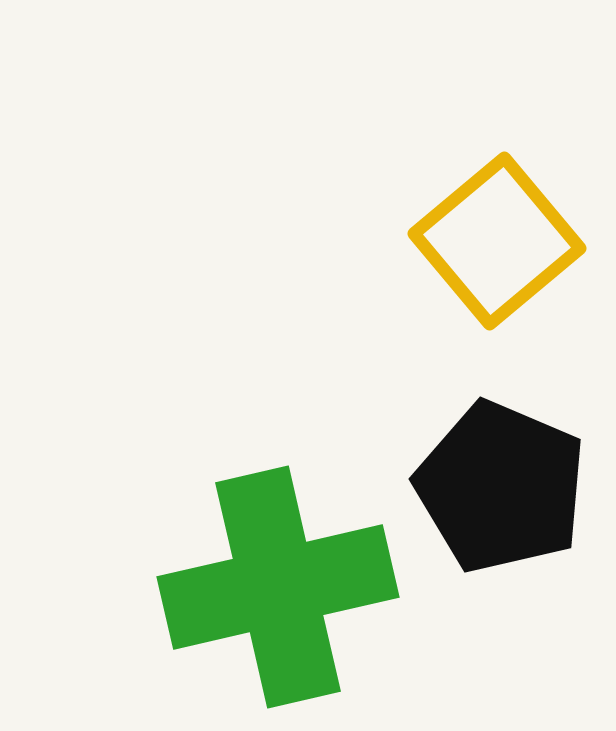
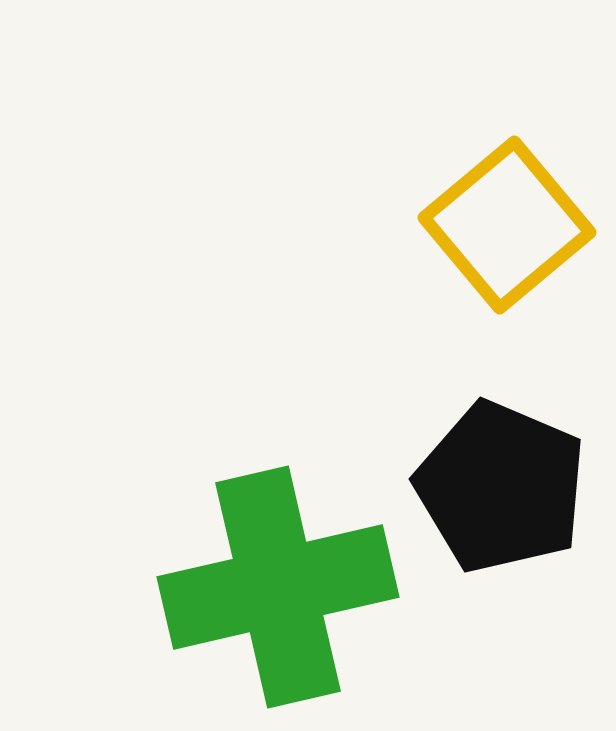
yellow square: moved 10 px right, 16 px up
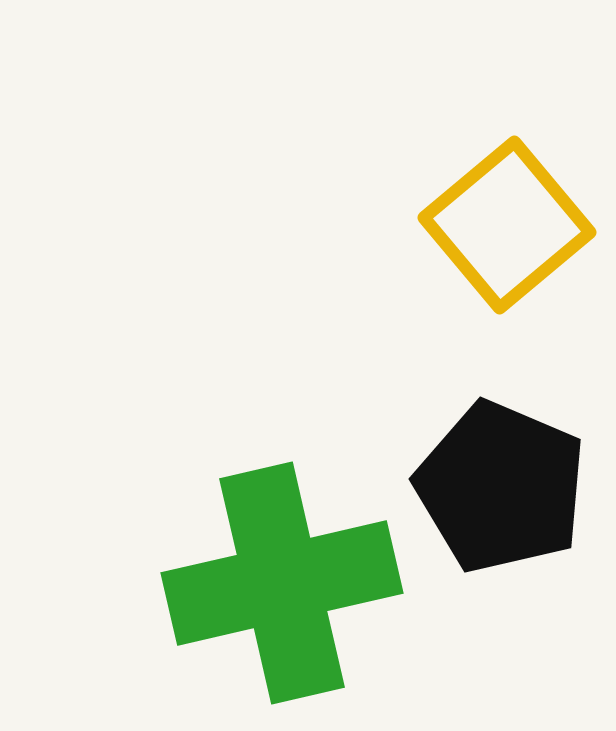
green cross: moved 4 px right, 4 px up
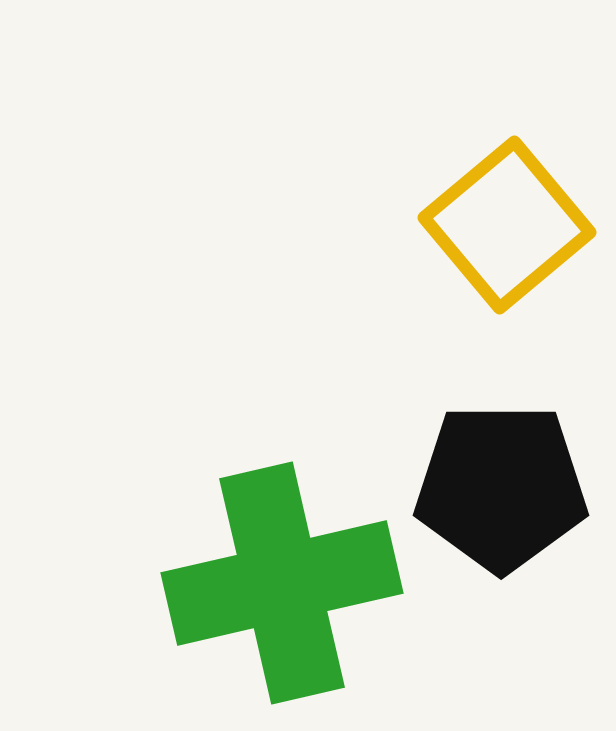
black pentagon: rotated 23 degrees counterclockwise
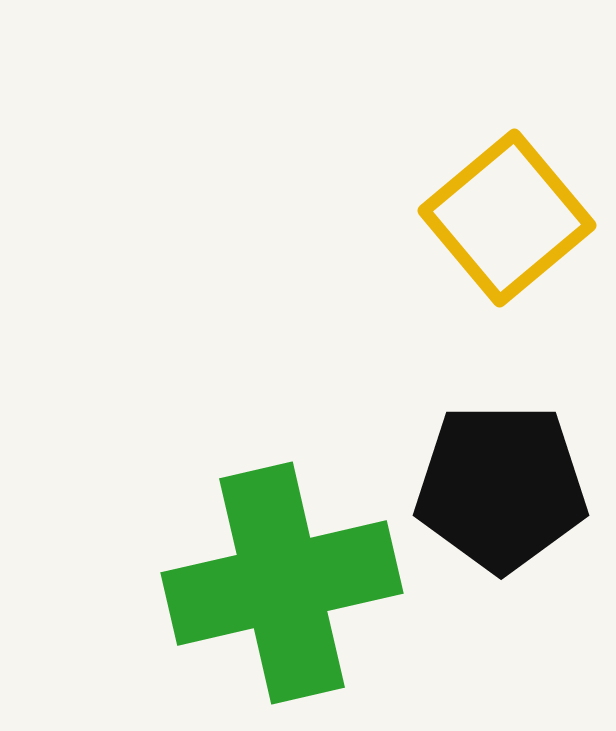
yellow square: moved 7 px up
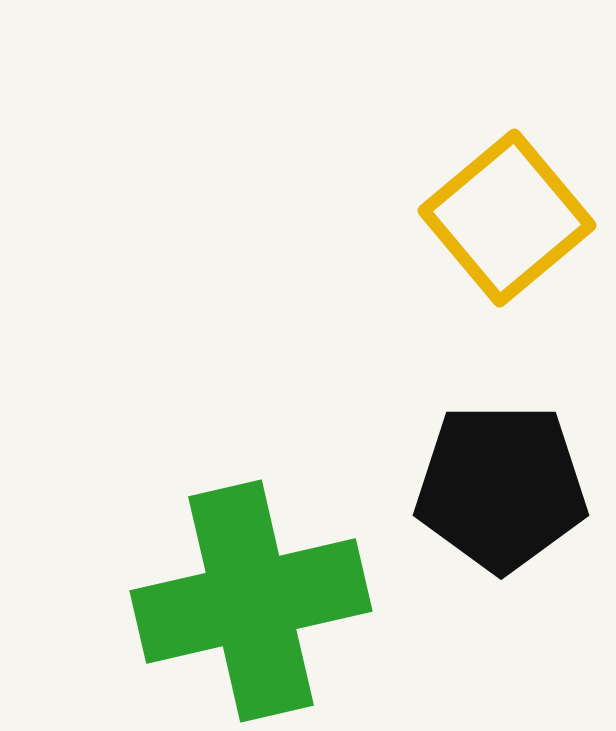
green cross: moved 31 px left, 18 px down
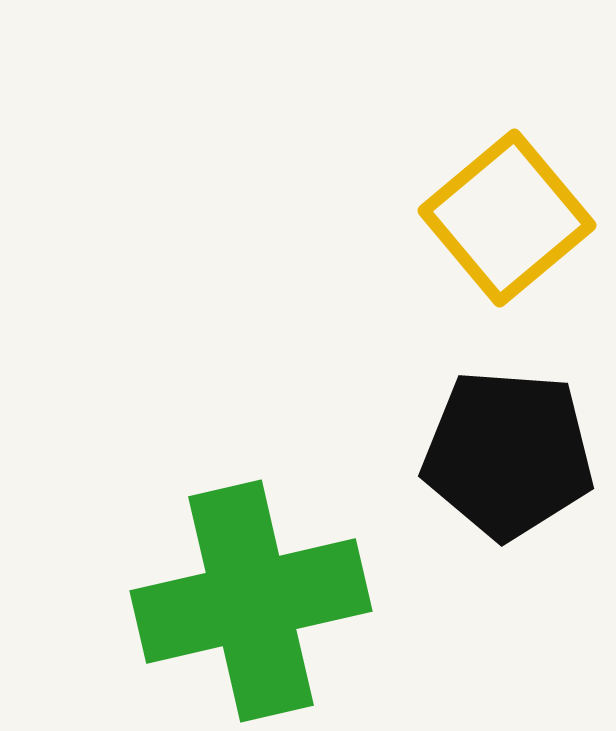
black pentagon: moved 7 px right, 33 px up; rotated 4 degrees clockwise
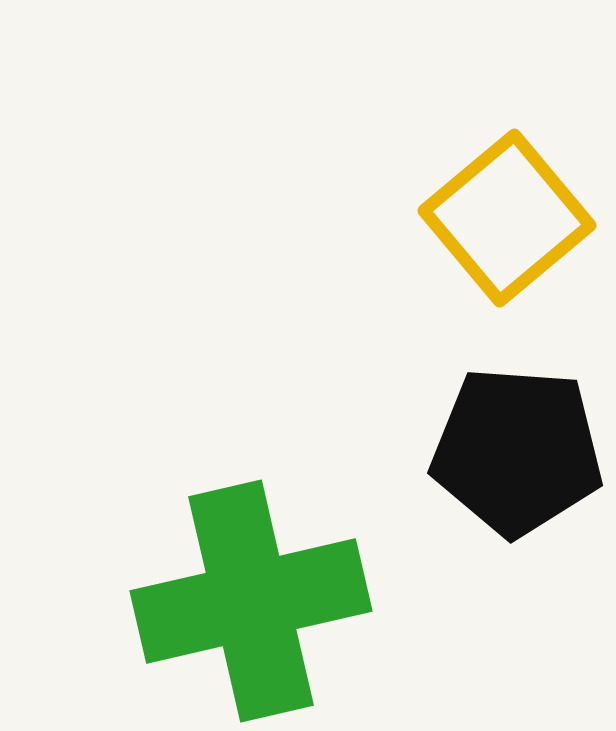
black pentagon: moved 9 px right, 3 px up
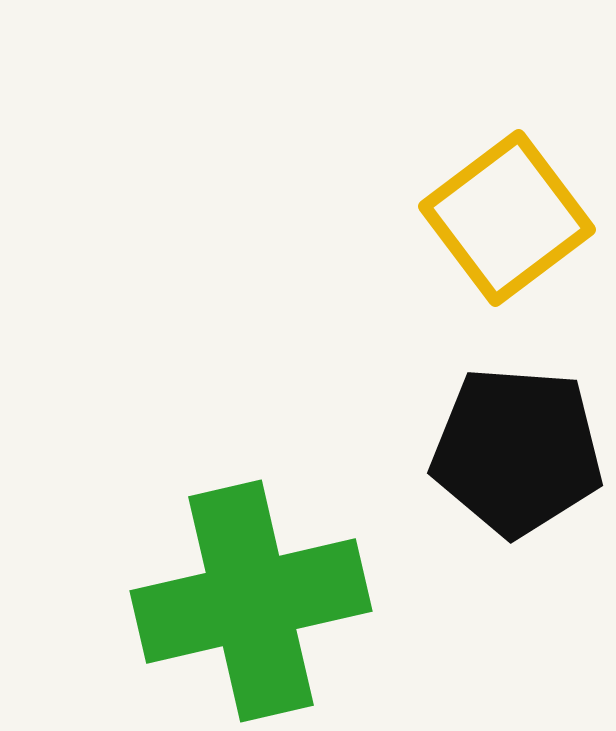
yellow square: rotated 3 degrees clockwise
